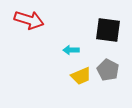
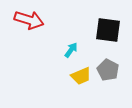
cyan arrow: rotated 126 degrees clockwise
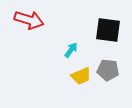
gray pentagon: rotated 20 degrees counterclockwise
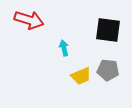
cyan arrow: moved 7 px left, 2 px up; rotated 49 degrees counterclockwise
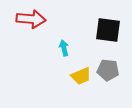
red arrow: moved 2 px right, 1 px up; rotated 12 degrees counterclockwise
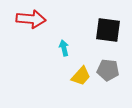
yellow trapezoid: rotated 25 degrees counterclockwise
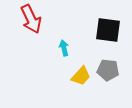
red arrow: rotated 60 degrees clockwise
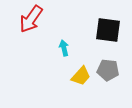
red arrow: rotated 60 degrees clockwise
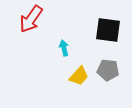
yellow trapezoid: moved 2 px left
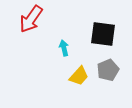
black square: moved 5 px left, 4 px down
gray pentagon: rotated 30 degrees counterclockwise
